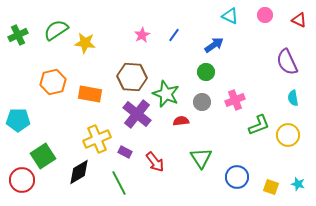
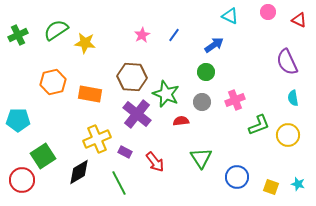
pink circle: moved 3 px right, 3 px up
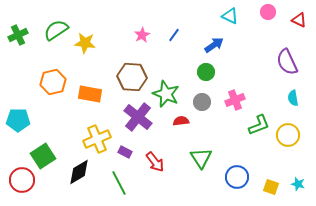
purple cross: moved 1 px right, 3 px down
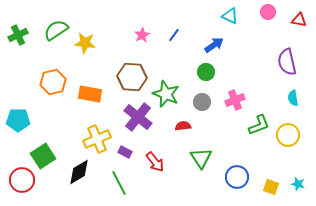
red triangle: rotated 14 degrees counterclockwise
purple semicircle: rotated 12 degrees clockwise
red semicircle: moved 2 px right, 5 px down
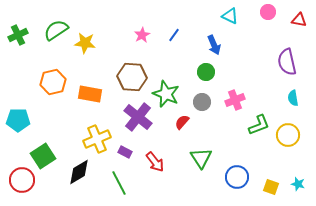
blue arrow: rotated 102 degrees clockwise
red semicircle: moved 1 px left, 4 px up; rotated 42 degrees counterclockwise
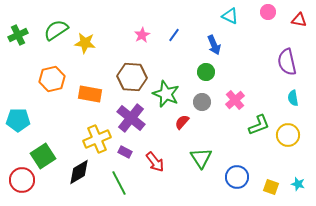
orange hexagon: moved 1 px left, 3 px up
pink cross: rotated 18 degrees counterclockwise
purple cross: moved 7 px left, 1 px down
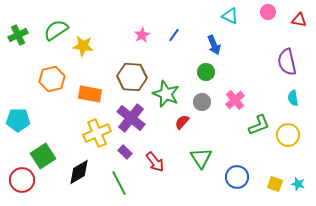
yellow star: moved 2 px left, 3 px down
yellow cross: moved 6 px up
purple rectangle: rotated 16 degrees clockwise
yellow square: moved 4 px right, 3 px up
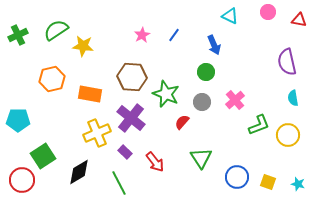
yellow square: moved 7 px left, 2 px up
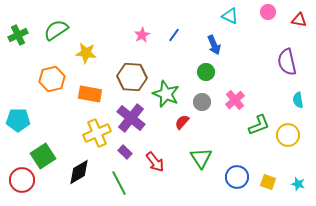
yellow star: moved 3 px right, 7 px down
cyan semicircle: moved 5 px right, 2 px down
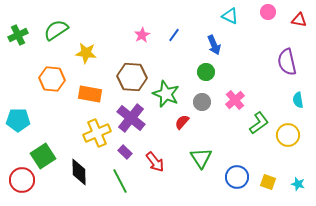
orange hexagon: rotated 20 degrees clockwise
green L-shape: moved 2 px up; rotated 15 degrees counterclockwise
black diamond: rotated 60 degrees counterclockwise
green line: moved 1 px right, 2 px up
